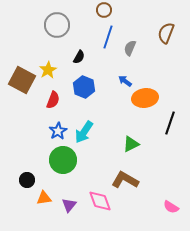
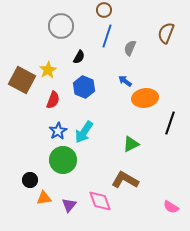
gray circle: moved 4 px right, 1 px down
blue line: moved 1 px left, 1 px up
black circle: moved 3 px right
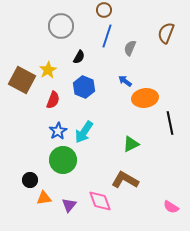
black line: rotated 30 degrees counterclockwise
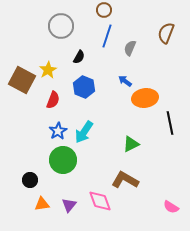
orange triangle: moved 2 px left, 6 px down
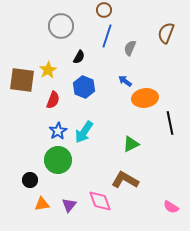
brown square: rotated 20 degrees counterclockwise
green circle: moved 5 px left
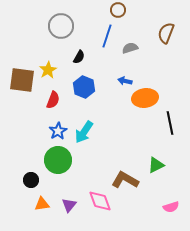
brown circle: moved 14 px right
gray semicircle: rotated 49 degrees clockwise
blue arrow: rotated 24 degrees counterclockwise
green triangle: moved 25 px right, 21 px down
black circle: moved 1 px right
pink semicircle: rotated 49 degrees counterclockwise
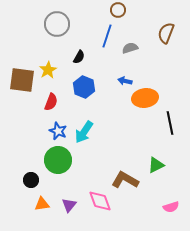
gray circle: moved 4 px left, 2 px up
red semicircle: moved 2 px left, 2 px down
blue star: rotated 18 degrees counterclockwise
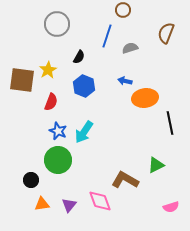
brown circle: moved 5 px right
blue hexagon: moved 1 px up
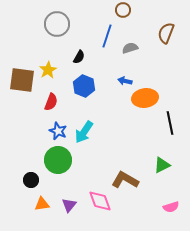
green triangle: moved 6 px right
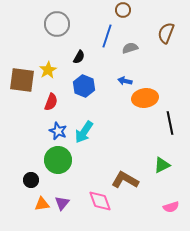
purple triangle: moved 7 px left, 2 px up
